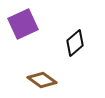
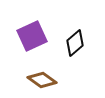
purple square: moved 9 px right, 12 px down
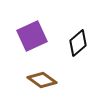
black diamond: moved 3 px right
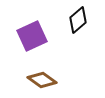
black diamond: moved 23 px up
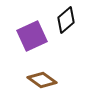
black diamond: moved 12 px left
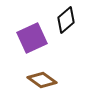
purple square: moved 2 px down
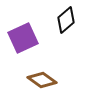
purple square: moved 9 px left
